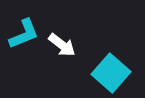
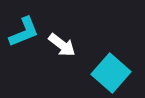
cyan L-shape: moved 2 px up
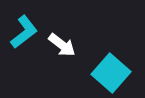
cyan L-shape: rotated 16 degrees counterclockwise
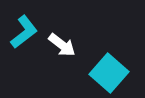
cyan square: moved 2 px left
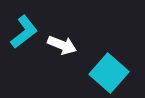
white arrow: rotated 16 degrees counterclockwise
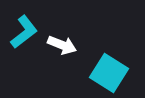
cyan square: rotated 9 degrees counterclockwise
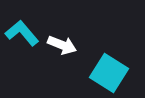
cyan L-shape: moved 2 px left, 1 px down; rotated 92 degrees counterclockwise
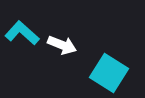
cyan L-shape: rotated 8 degrees counterclockwise
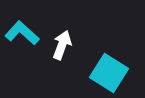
white arrow: rotated 92 degrees counterclockwise
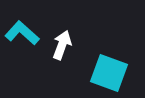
cyan square: rotated 12 degrees counterclockwise
